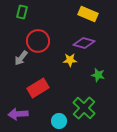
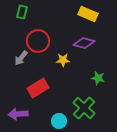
yellow star: moved 7 px left
green star: moved 3 px down
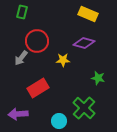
red circle: moved 1 px left
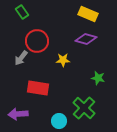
green rectangle: rotated 48 degrees counterclockwise
purple diamond: moved 2 px right, 4 px up
red rectangle: rotated 40 degrees clockwise
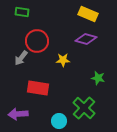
green rectangle: rotated 48 degrees counterclockwise
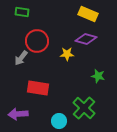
yellow star: moved 4 px right, 6 px up
green star: moved 2 px up
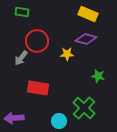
purple arrow: moved 4 px left, 4 px down
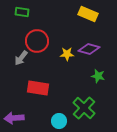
purple diamond: moved 3 px right, 10 px down
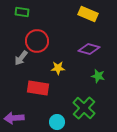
yellow star: moved 9 px left, 14 px down
cyan circle: moved 2 px left, 1 px down
